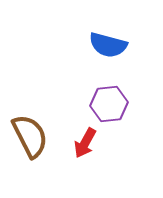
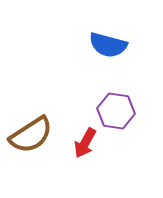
purple hexagon: moved 7 px right, 7 px down; rotated 15 degrees clockwise
brown semicircle: moved 1 px right, 1 px up; rotated 84 degrees clockwise
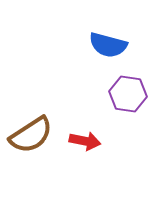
purple hexagon: moved 12 px right, 17 px up
red arrow: moved 2 px up; rotated 108 degrees counterclockwise
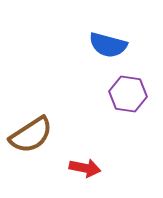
red arrow: moved 27 px down
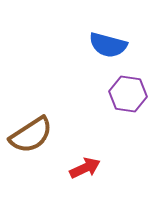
red arrow: rotated 36 degrees counterclockwise
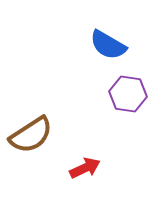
blue semicircle: rotated 15 degrees clockwise
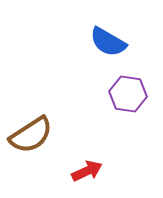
blue semicircle: moved 3 px up
red arrow: moved 2 px right, 3 px down
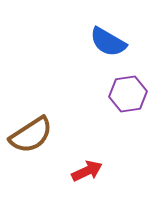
purple hexagon: rotated 18 degrees counterclockwise
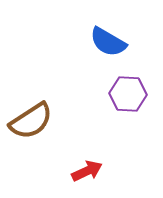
purple hexagon: rotated 12 degrees clockwise
brown semicircle: moved 14 px up
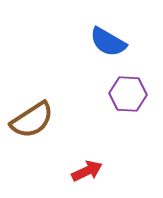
brown semicircle: moved 1 px right, 1 px up
